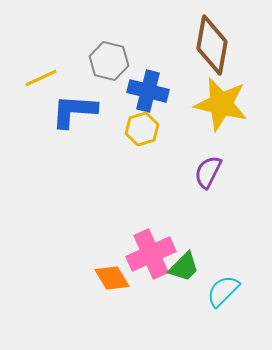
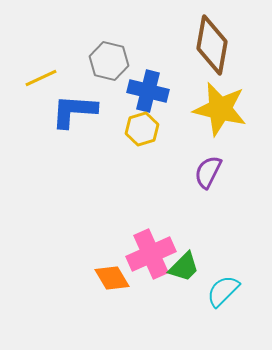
yellow star: moved 1 px left, 5 px down
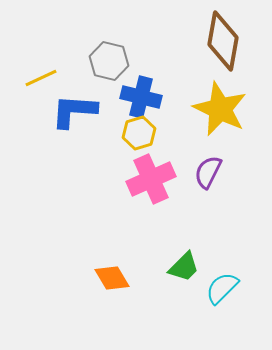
brown diamond: moved 11 px right, 4 px up
blue cross: moved 7 px left, 6 px down
yellow star: rotated 12 degrees clockwise
yellow hexagon: moved 3 px left, 4 px down
pink cross: moved 75 px up
cyan semicircle: moved 1 px left, 3 px up
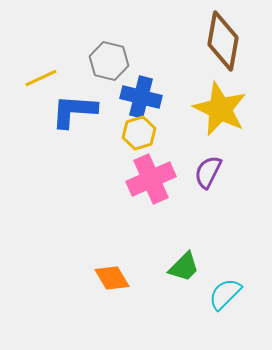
cyan semicircle: moved 3 px right, 6 px down
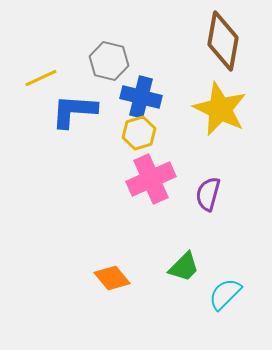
purple semicircle: moved 22 px down; rotated 12 degrees counterclockwise
orange diamond: rotated 9 degrees counterclockwise
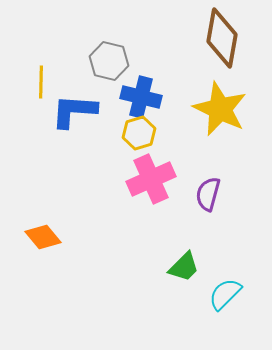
brown diamond: moved 1 px left, 3 px up
yellow line: moved 4 px down; rotated 64 degrees counterclockwise
orange diamond: moved 69 px left, 41 px up
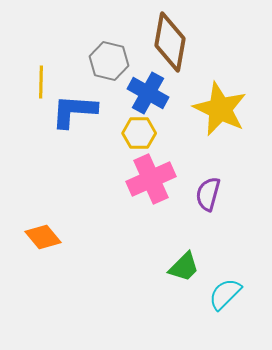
brown diamond: moved 52 px left, 4 px down
blue cross: moved 7 px right, 4 px up; rotated 15 degrees clockwise
yellow hexagon: rotated 16 degrees clockwise
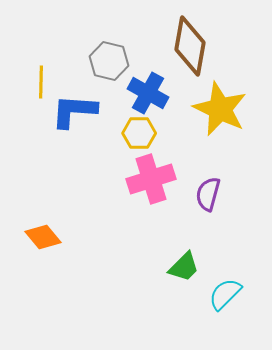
brown diamond: moved 20 px right, 4 px down
pink cross: rotated 6 degrees clockwise
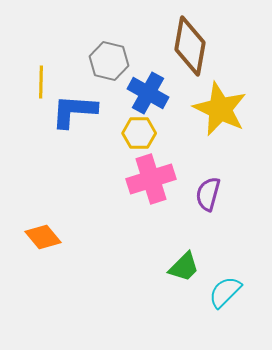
cyan semicircle: moved 2 px up
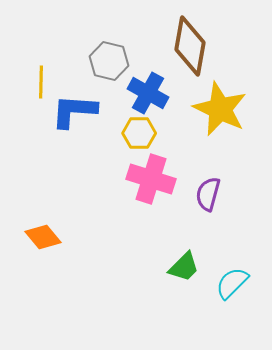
pink cross: rotated 36 degrees clockwise
cyan semicircle: moved 7 px right, 9 px up
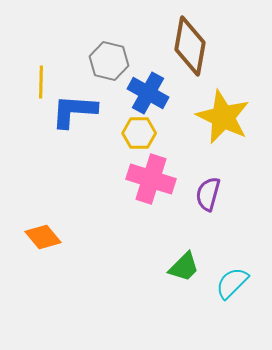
yellow star: moved 3 px right, 8 px down
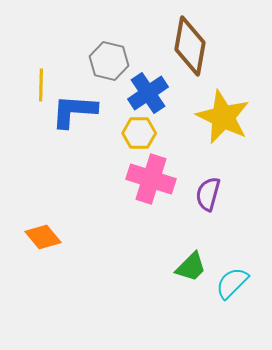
yellow line: moved 3 px down
blue cross: rotated 27 degrees clockwise
green trapezoid: moved 7 px right
